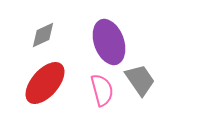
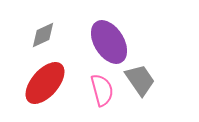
purple ellipse: rotated 12 degrees counterclockwise
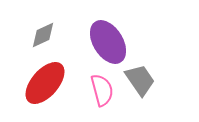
purple ellipse: moved 1 px left
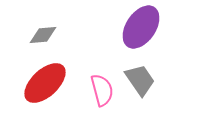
gray diamond: rotated 20 degrees clockwise
purple ellipse: moved 33 px right, 15 px up; rotated 66 degrees clockwise
red ellipse: rotated 6 degrees clockwise
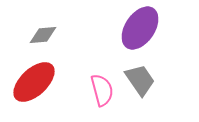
purple ellipse: moved 1 px left, 1 px down
red ellipse: moved 11 px left, 1 px up
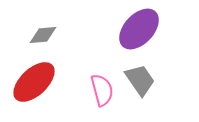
purple ellipse: moved 1 px left, 1 px down; rotated 9 degrees clockwise
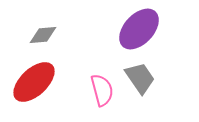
gray trapezoid: moved 2 px up
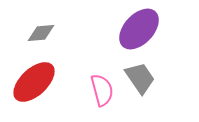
gray diamond: moved 2 px left, 2 px up
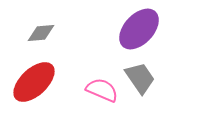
pink semicircle: rotated 52 degrees counterclockwise
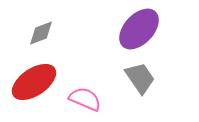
gray diamond: rotated 16 degrees counterclockwise
red ellipse: rotated 9 degrees clockwise
pink semicircle: moved 17 px left, 9 px down
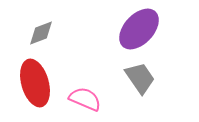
red ellipse: moved 1 px right, 1 px down; rotated 72 degrees counterclockwise
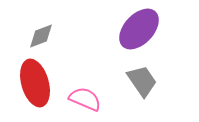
gray diamond: moved 3 px down
gray trapezoid: moved 2 px right, 3 px down
